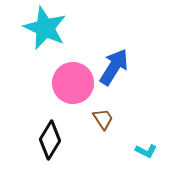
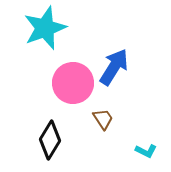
cyan star: rotated 27 degrees clockwise
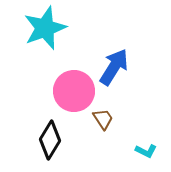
pink circle: moved 1 px right, 8 px down
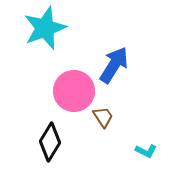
blue arrow: moved 2 px up
brown trapezoid: moved 2 px up
black diamond: moved 2 px down
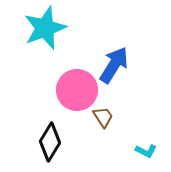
pink circle: moved 3 px right, 1 px up
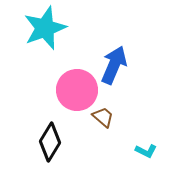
blue arrow: rotated 9 degrees counterclockwise
brown trapezoid: rotated 15 degrees counterclockwise
